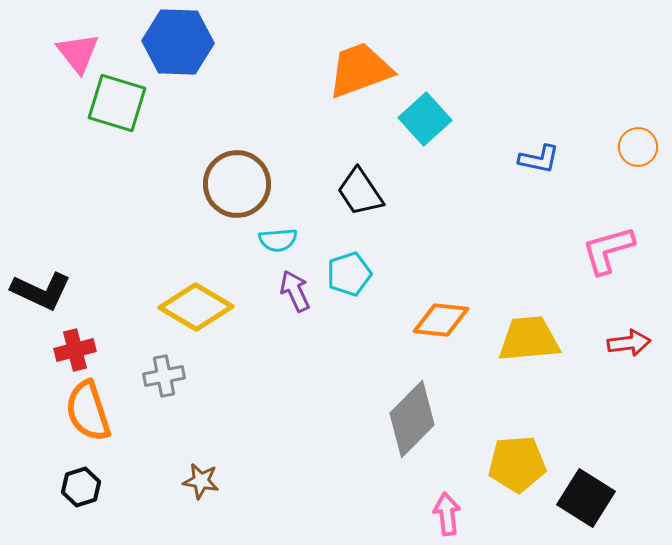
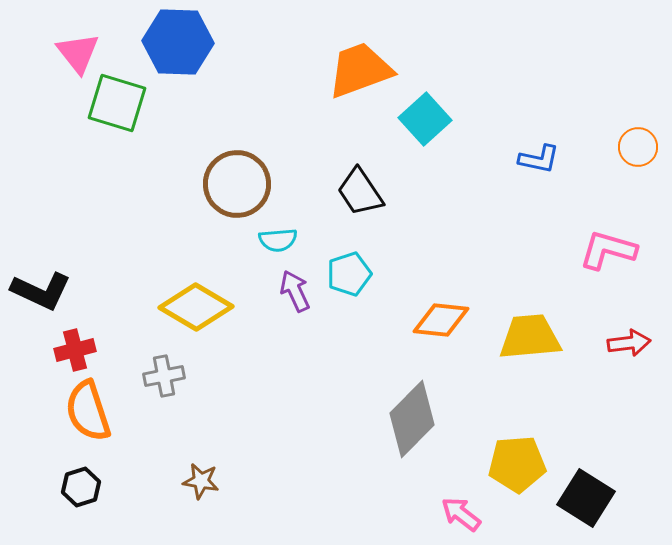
pink L-shape: rotated 32 degrees clockwise
yellow trapezoid: moved 1 px right, 2 px up
pink arrow: moved 14 px right; rotated 45 degrees counterclockwise
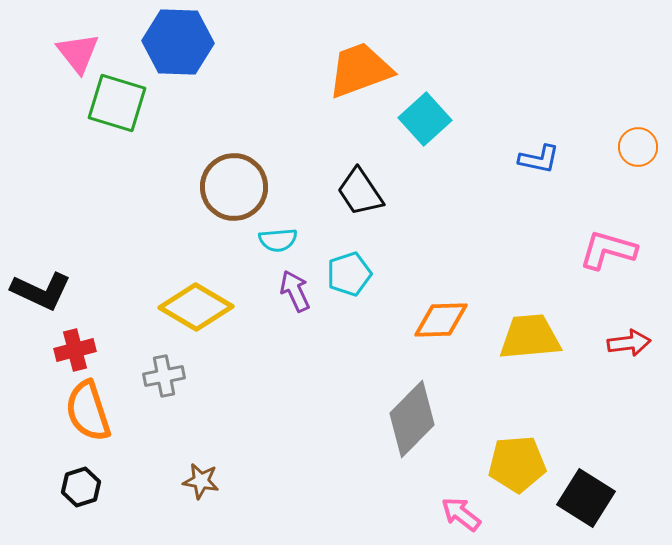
brown circle: moved 3 px left, 3 px down
orange diamond: rotated 8 degrees counterclockwise
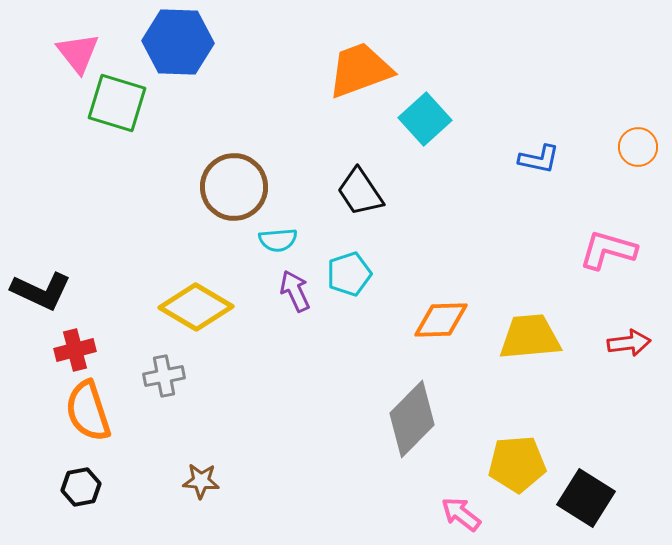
brown star: rotated 6 degrees counterclockwise
black hexagon: rotated 6 degrees clockwise
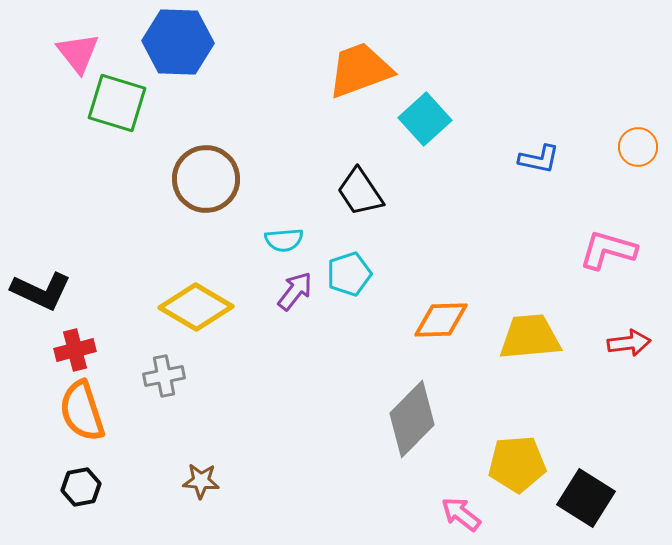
brown circle: moved 28 px left, 8 px up
cyan semicircle: moved 6 px right
purple arrow: rotated 63 degrees clockwise
orange semicircle: moved 6 px left
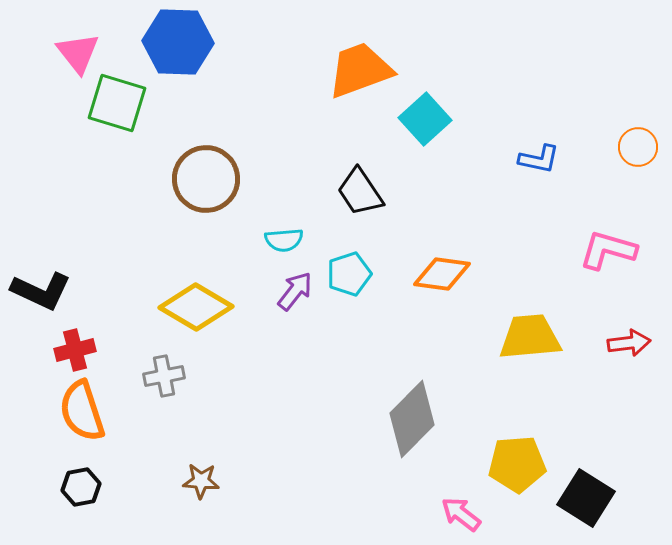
orange diamond: moved 1 px right, 46 px up; rotated 10 degrees clockwise
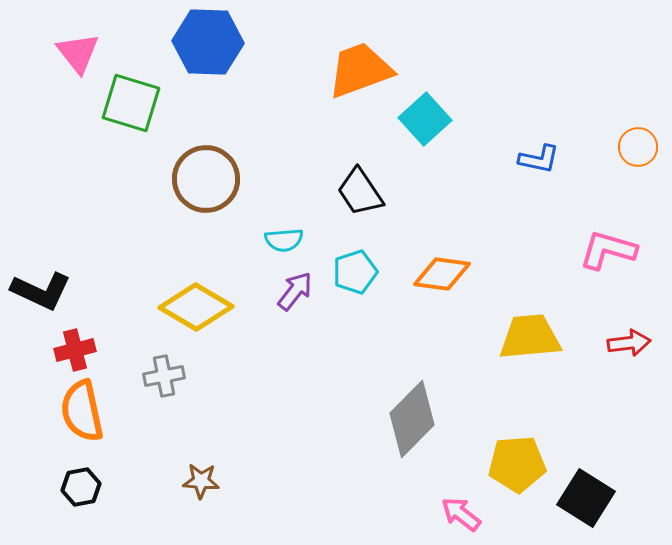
blue hexagon: moved 30 px right
green square: moved 14 px right
cyan pentagon: moved 6 px right, 2 px up
orange semicircle: rotated 6 degrees clockwise
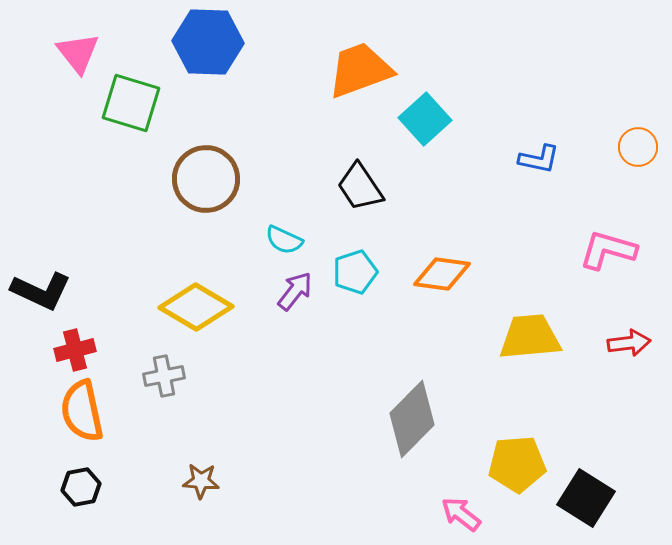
black trapezoid: moved 5 px up
cyan semicircle: rotated 30 degrees clockwise
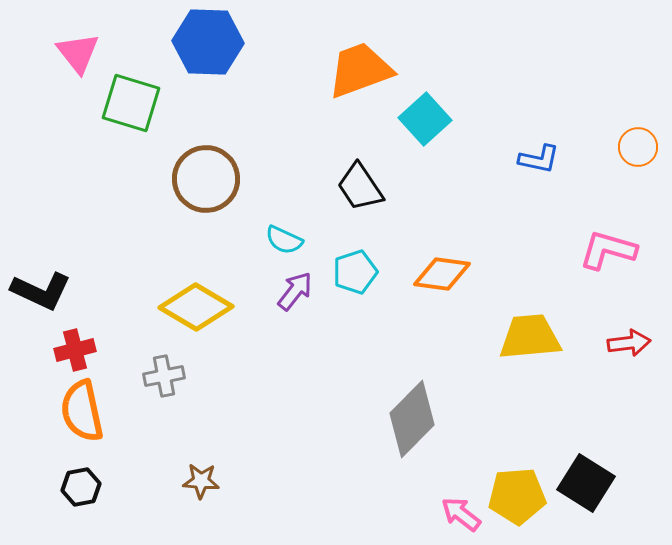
yellow pentagon: moved 32 px down
black square: moved 15 px up
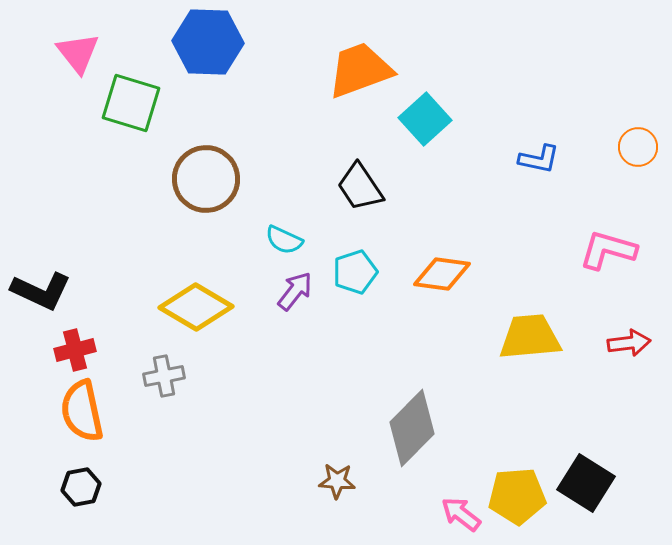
gray diamond: moved 9 px down
brown star: moved 136 px right
